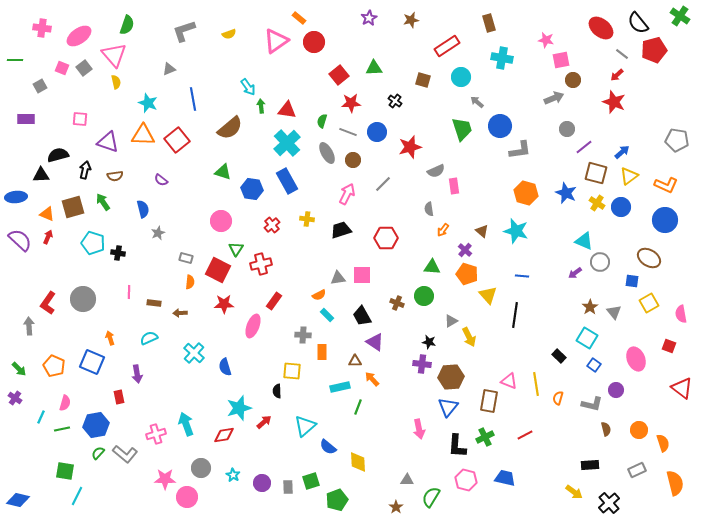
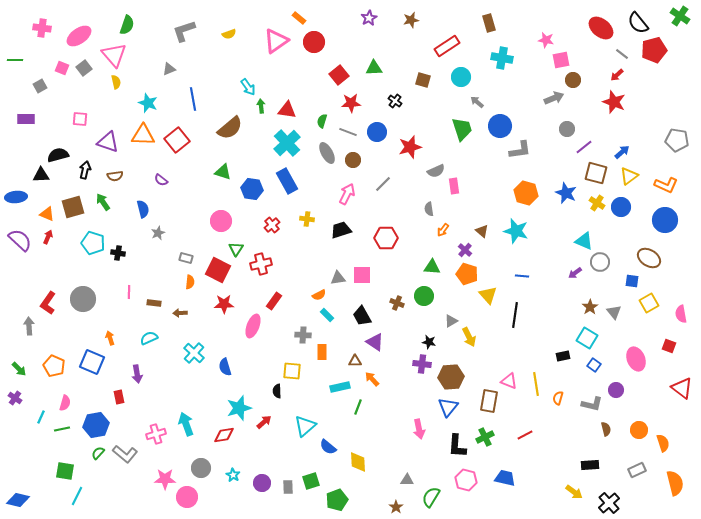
black rectangle at (559, 356): moved 4 px right; rotated 56 degrees counterclockwise
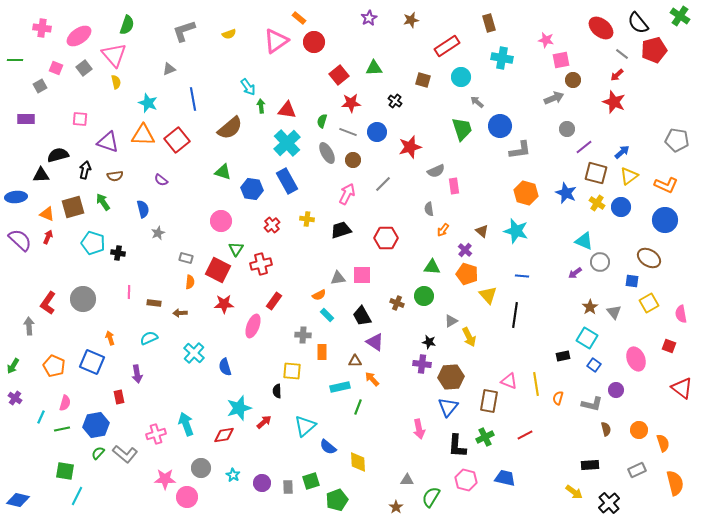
pink square at (62, 68): moved 6 px left
green arrow at (19, 369): moved 6 px left, 3 px up; rotated 77 degrees clockwise
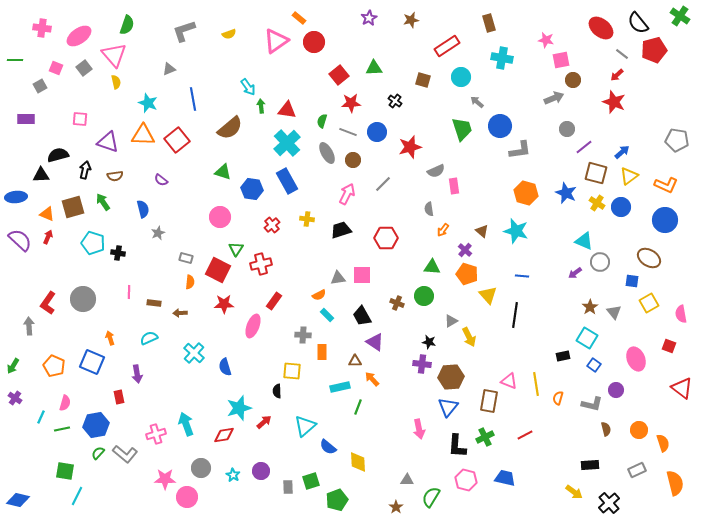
pink circle at (221, 221): moved 1 px left, 4 px up
purple circle at (262, 483): moved 1 px left, 12 px up
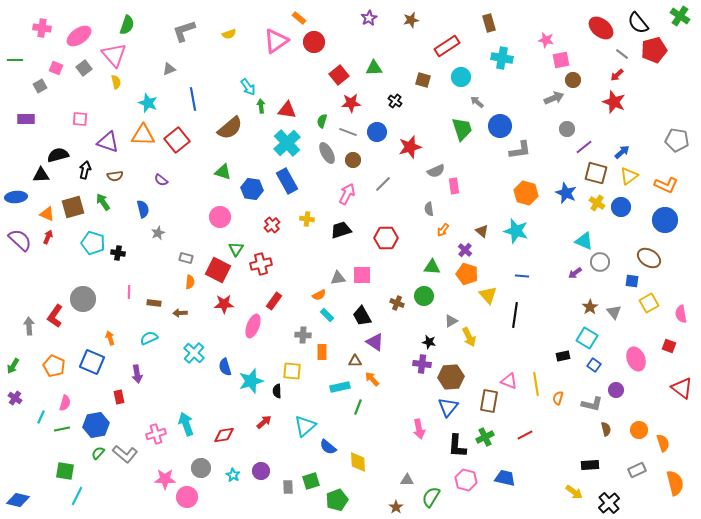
red L-shape at (48, 303): moved 7 px right, 13 px down
cyan star at (239, 408): moved 12 px right, 27 px up
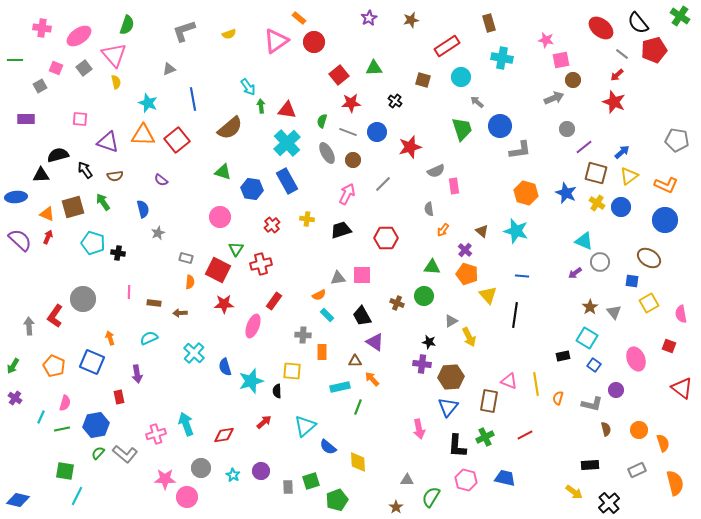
black arrow at (85, 170): rotated 48 degrees counterclockwise
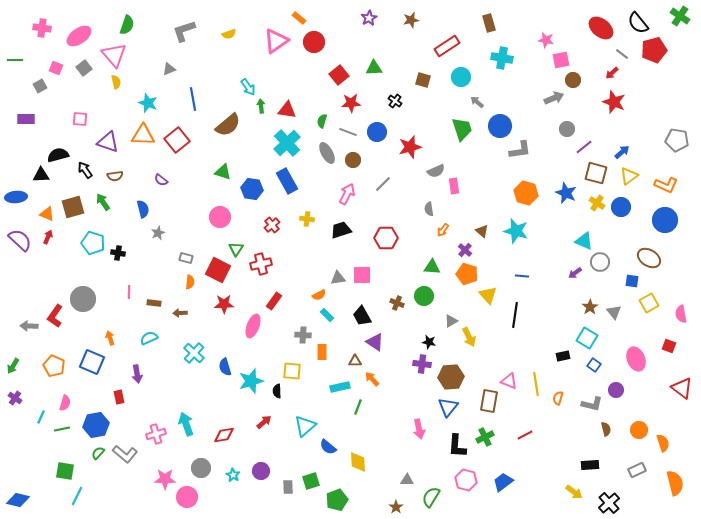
red arrow at (617, 75): moved 5 px left, 2 px up
brown semicircle at (230, 128): moved 2 px left, 3 px up
gray arrow at (29, 326): rotated 84 degrees counterclockwise
blue trapezoid at (505, 478): moved 2 px left, 4 px down; rotated 50 degrees counterclockwise
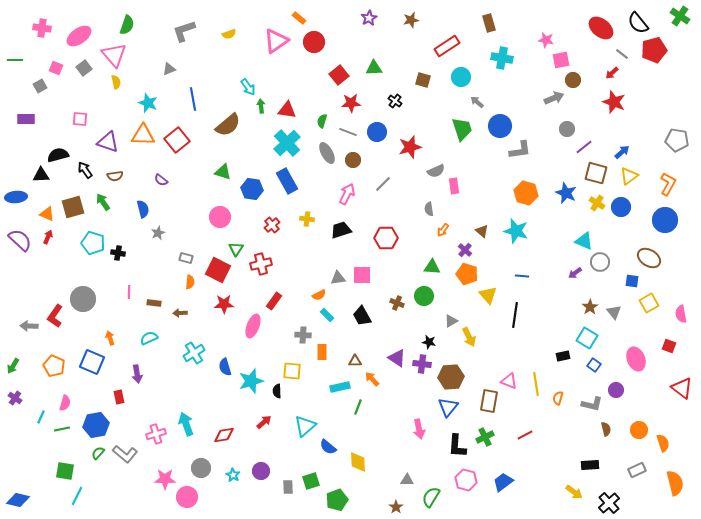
orange L-shape at (666, 185): moved 2 px right, 1 px up; rotated 85 degrees counterclockwise
purple triangle at (375, 342): moved 22 px right, 16 px down
cyan cross at (194, 353): rotated 15 degrees clockwise
